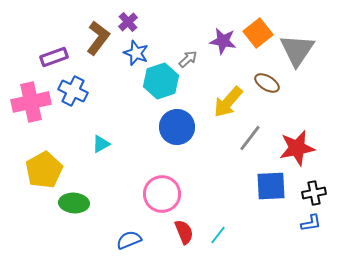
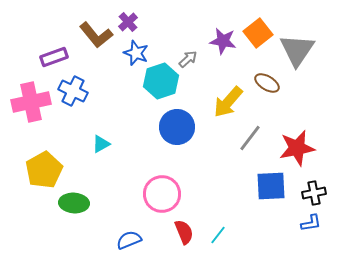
brown L-shape: moved 2 px left, 3 px up; rotated 104 degrees clockwise
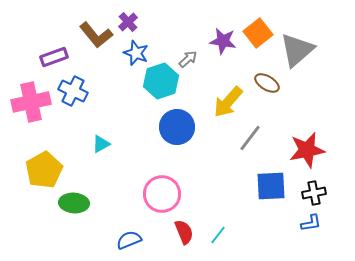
gray triangle: rotated 15 degrees clockwise
red star: moved 10 px right, 2 px down
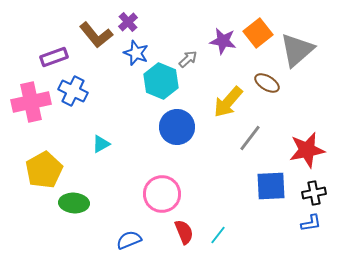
cyan hexagon: rotated 20 degrees counterclockwise
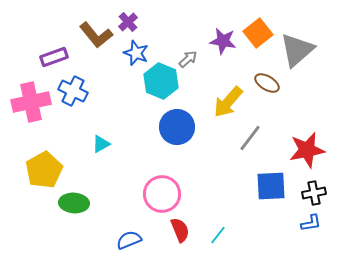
red semicircle: moved 4 px left, 2 px up
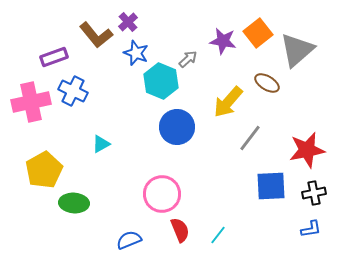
blue L-shape: moved 6 px down
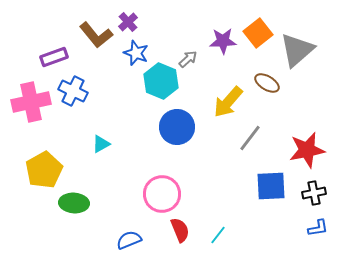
purple star: rotated 12 degrees counterclockwise
blue L-shape: moved 7 px right, 1 px up
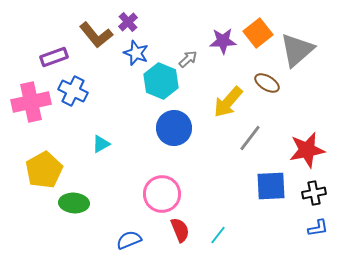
blue circle: moved 3 px left, 1 px down
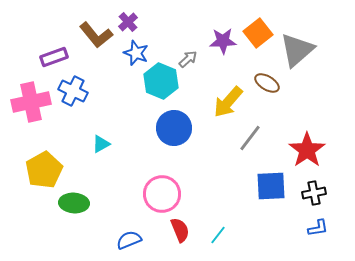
red star: rotated 24 degrees counterclockwise
